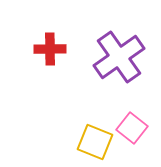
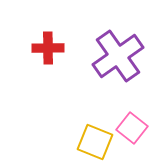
red cross: moved 2 px left, 1 px up
purple cross: moved 1 px left, 1 px up
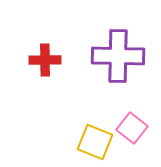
red cross: moved 3 px left, 12 px down
purple cross: rotated 36 degrees clockwise
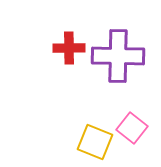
red cross: moved 24 px right, 12 px up
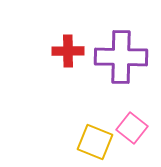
red cross: moved 1 px left, 3 px down
purple cross: moved 3 px right, 1 px down
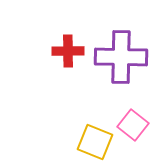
pink square: moved 1 px right, 3 px up
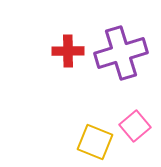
purple cross: moved 4 px up; rotated 18 degrees counterclockwise
pink square: moved 2 px right, 1 px down; rotated 12 degrees clockwise
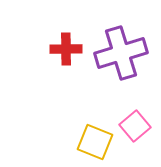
red cross: moved 2 px left, 2 px up
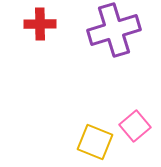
red cross: moved 26 px left, 25 px up
purple cross: moved 7 px left, 23 px up
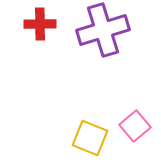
purple cross: moved 11 px left
yellow square: moved 5 px left, 4 px up
